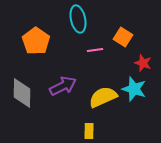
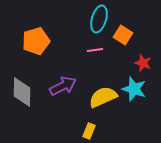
cyan ellipse: moved 21 px right; rotated 28 degrees clockwise
orange square: moved 2 px up
orange pentagon: rotated 20 degrees clockwise
gray diamond: moved 1 px up
yellow rectangle: rotated 21 degrees clockwise
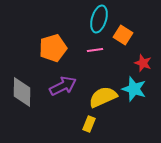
orange pentagon: moved 17 px right, 7 px down
yellow rectangle: moved 7 px up
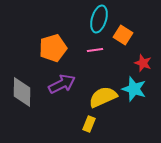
purple arrow: moved 1 px left, 2 px up
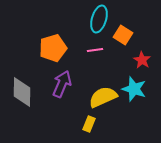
red star: moved 1 px left, 3 px up; rotated 12 degrees clockwise
purple arrow: rotated 40 degrees counterclockwise
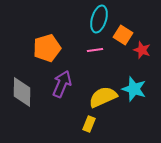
orange pentagon: moved 6 px left
red star: moved 10 px up; rotated 12 degrees counterclockwise
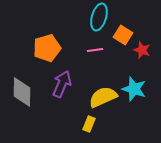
cyan ellipse: moved 2 px up
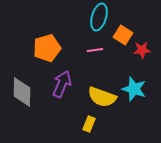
red star: rotated 24 degrees counterclockwise
yellow semicircle: moved 1 px left; rotated 136 degrees counterclockwise
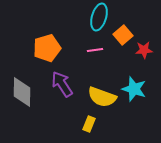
orange square: rotated 18 degrees clockwise
red star: moved 2 px right
purple arrow: rotated 56 degrees counterclockwise
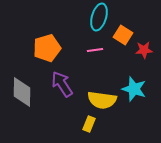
orange square: rotated 18 degrees counterclockwise
yellow semicircle: moved 3 px down; rotated 12 degrees counterclockwise
